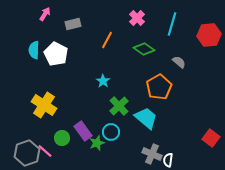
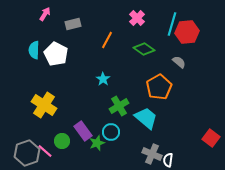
red hexagon: moved 22 px left, 3 px up
cyan star: moved 2 px up
green cross: rotated 12 degrees clockwise
green circle: moved 3 px down
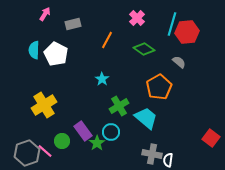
cyan star: moved 1 px left
yellow cross: rotated 25 degrees clockwise
green star: rotated 14 degrees counterclockwise
gray cross: rotated 12 degrees counterclockwise
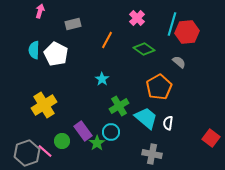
pink arrow: moved 5 px left, 3 px up; rotated 16 degrees counterclockwise
white semicircle: moved 37 px up
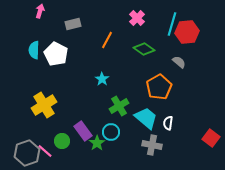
gray cross: moved 9 px up
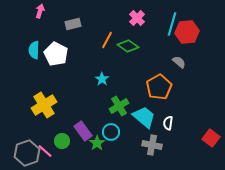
green diamond: moved 16 px left, 3 px up
cyan trapezoid: moved 2 px left, 1 px up
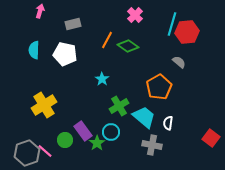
pink cross: moved 2 px left, 3 px up
white pentagon: moved 9 px right; rotated 15 degrees counterclockwise
green circle: moved 3 px right, 1 px up
